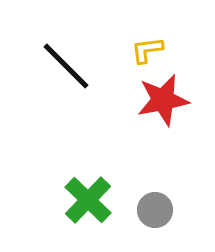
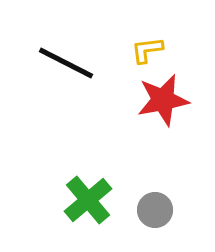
black line: moved 3 px up; rotated 18 degrees counterclockwise
green cross: rotated 6 degrees clockwise
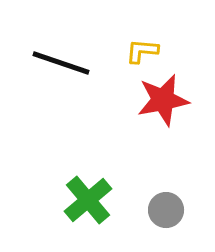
yellow L-shape: moved 5 px left, 1 px down; rotated 12 degrees clockwise
black line: moved 5 px left; rotated 8 degrees counterclockwise
gray circle: moved 11 px right
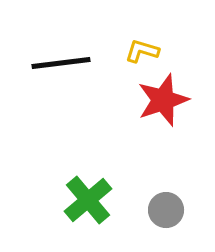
yellow L-shape: rotated 12 degrees clockwise
black line: rotated 26 degrees counterclockwise
red star: rotated 8 degrees counterclockwise
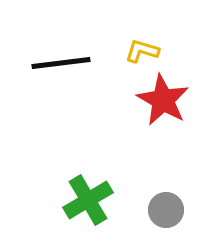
red star: rotated 24 degrees counterclockwise
green cross: rotated 9 degrees clockwise
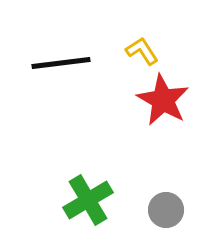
yellow L-shape: rotated 40 degrees clockwise
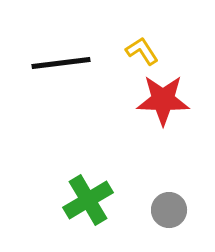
red star: rotated 28 degrees counterclockwise
gray circle: moved 3 px right
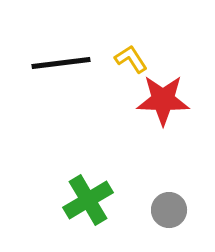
yellow L-shape: moved 11 px left, 8 px down
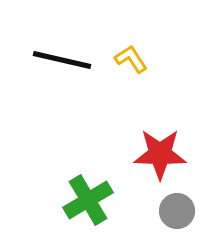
black line: moved 1 px right, 3 px up; rotated 20 degrees clockwise
red star: moved 3 px left, 54 px down
gray circle: moved 8 px right, 1 px down
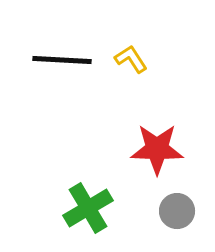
black line: rotated 10 degrees counterclockwise
red star: moved 3 px left, 5 px up
green cross: moved 8 px down
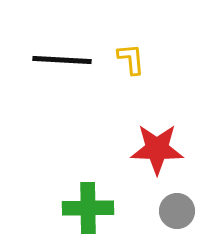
yellow L-shape: rotated 28 degrees clockwise
green cross: rotated 30 degrees clockwise
